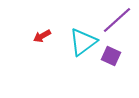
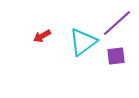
purple line: moved 3 px down
purple square: moved 5 px right; rotated 30 degrees counterclockwise
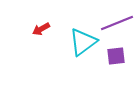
purple line: rotated 20 degrees clockwise
red arrow: moved 1 px left, 7 px up
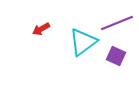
purple square: rotated 30 degrees clockwise
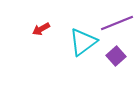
purple square: rotated 24 degrees clockwise
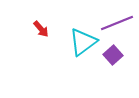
red arrow: rotated 102 degrees counterclockwise
purple square: moved 3 px left, 1 px up
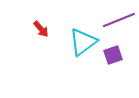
purple line: moved 2 px right, 3 px up
purple square: rotated 24 degrees clockwise
